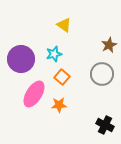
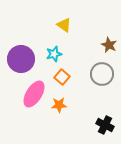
brown star: rotated 21 degrees counterclockwise
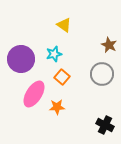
orange star: moved 2 px left, 2 px down
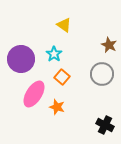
cyan star: rotated 21 degrees counterclockwise
orange star: rotated 21 degrees clockwise
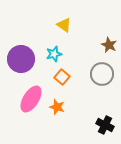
cyan star: rotated 21 degrees clockwise
pink ellipse: moved 3 px left, 5 px down
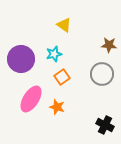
brown star: rotated 21 degrees counterclockwise
orange square: rotated 14 degrees clockwise
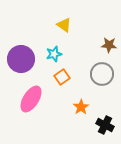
orange star: moved 24 px right; rotated 21 degrees clockwise
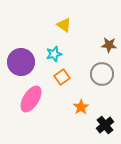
purple circle: moved 3 px down
black cross: rotated 24 degrees clockwise
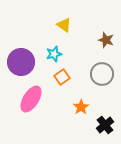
brown star: moved 3 px left, 5 px up; rotated 14 degrees clockwise
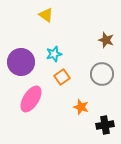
yellow triangle: moved 18 px left, 10 px up
orange star: rotated 21 degrees counterclockwise
black cross: rotated 30 degrees clockwise
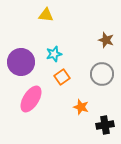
yellow triangle: rotated 28 degrees counterclockwise
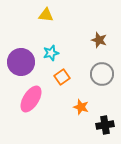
brown star: moved 7 px left
cyan star: moved 3 px left, 1 px up
